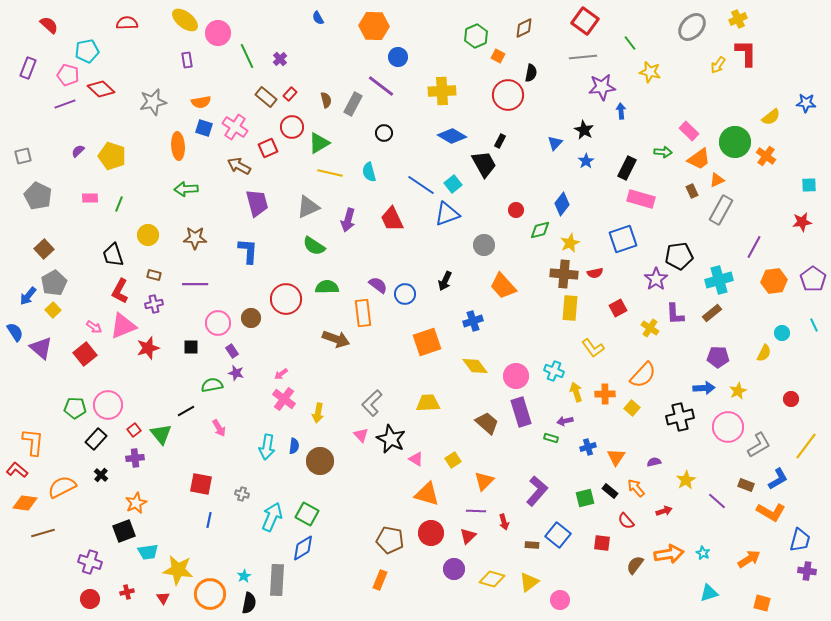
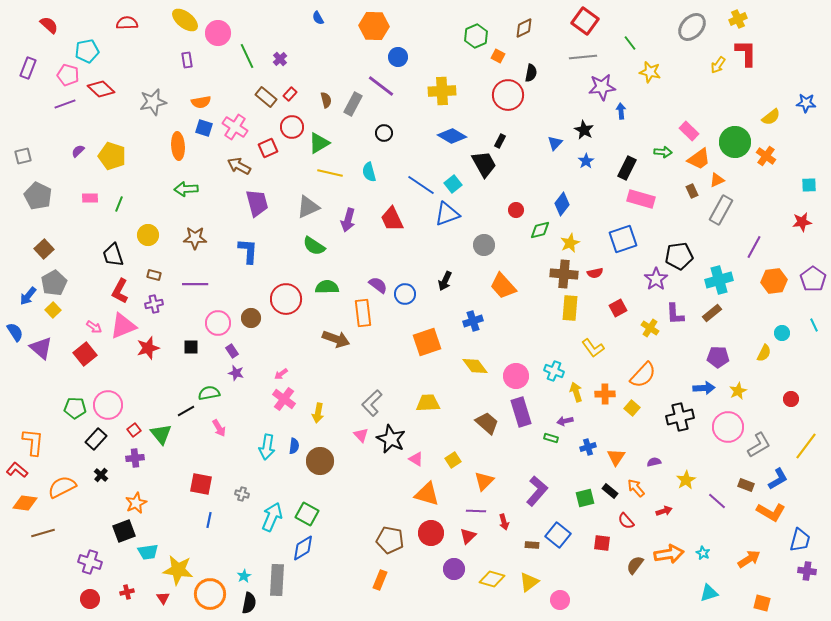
green semicircle at (212, 385): moved 3 px left, 8 px down
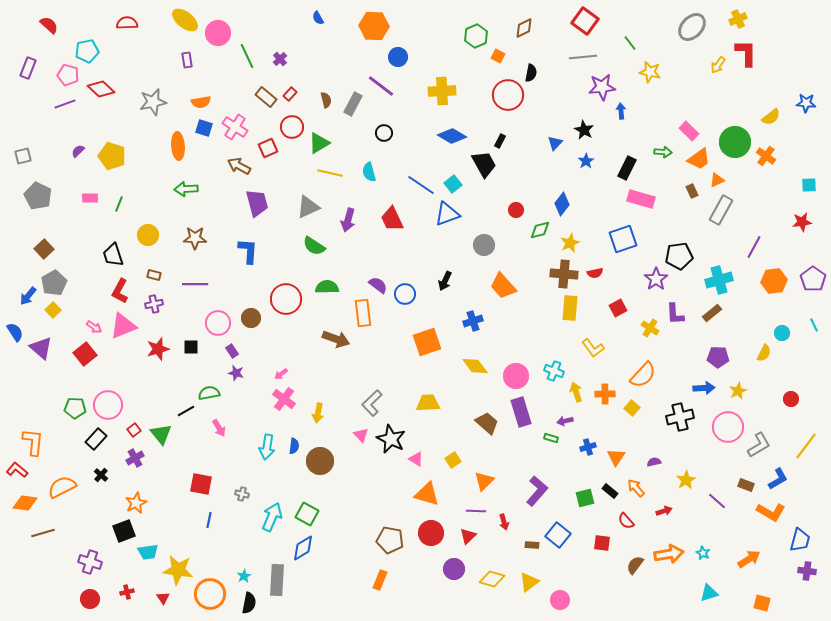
red star at (148, 348): moved 10 px right, 1 px down
purple cross at (135, 458): rotated 24 degrees counterclockwise
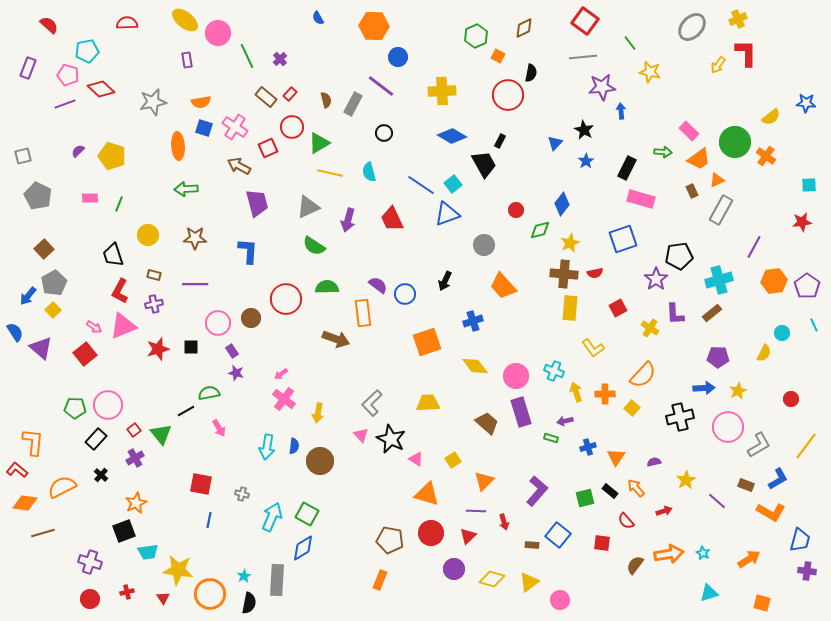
purple pentagon at (813, 279): moved 6 px left, 7 px down
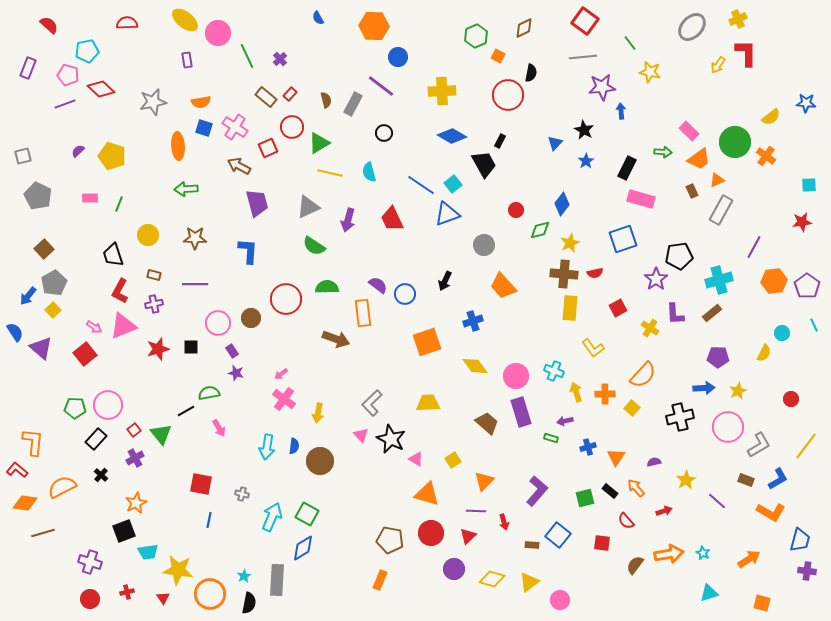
brown rectangle at (746, 485): moved 5 px up
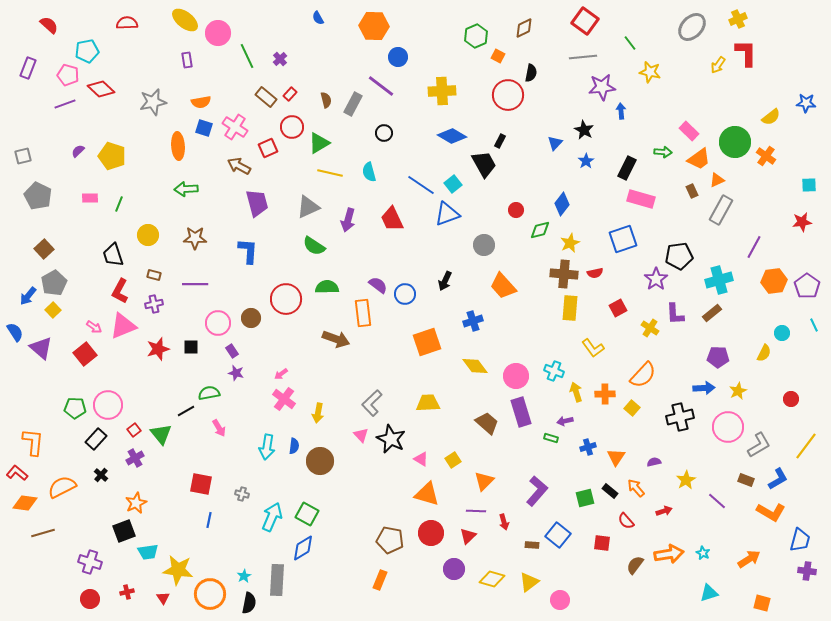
pink triangle at (416, 459): moved 5 px right
red L-shape at (17, 470): moved 3 px down
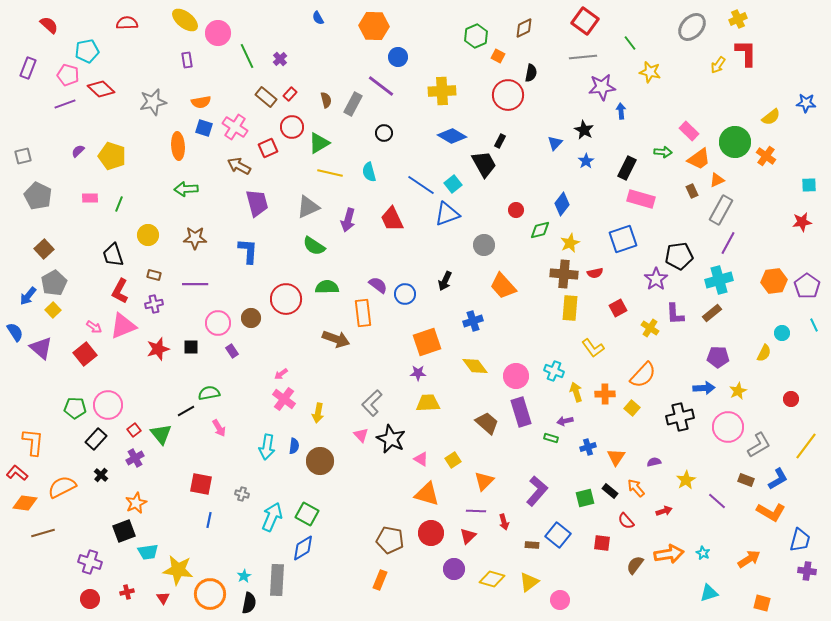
purple line at (754, 247): moved 26 px left, 4 px up
purple star at (236, 373): moved 182 px right; rotated 14 degrees counterclockwise
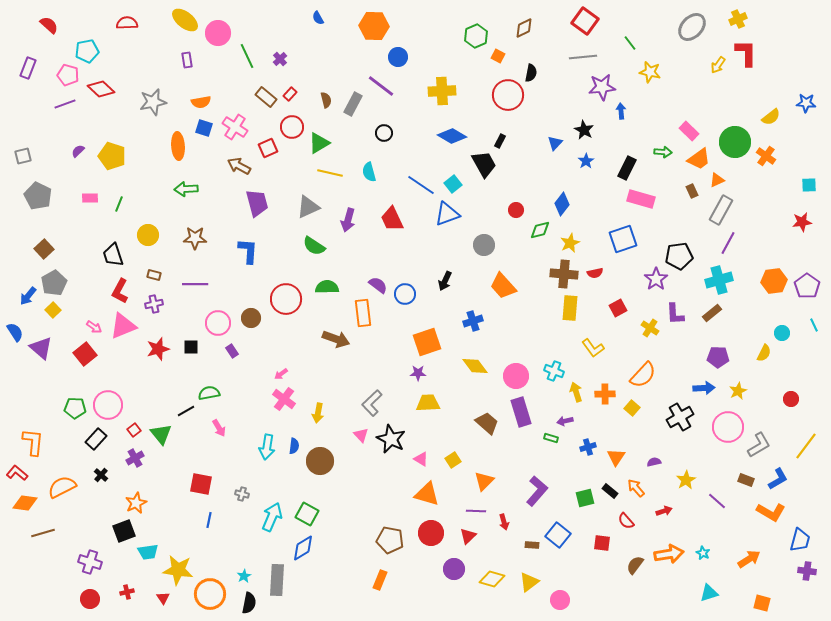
black cross at (680, 417): rotated 16 degrees counterclockwise
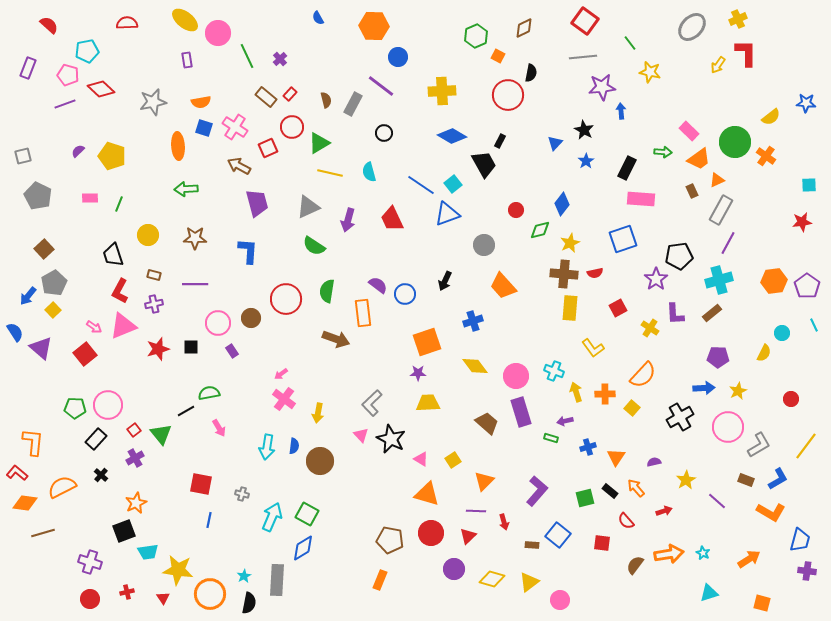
pink rectangle at (641, 199): rotated 12 degrees counterclockwise
green semicircle at (327, 287): moved 4 px down; rotated 80 degrees counterclockwise
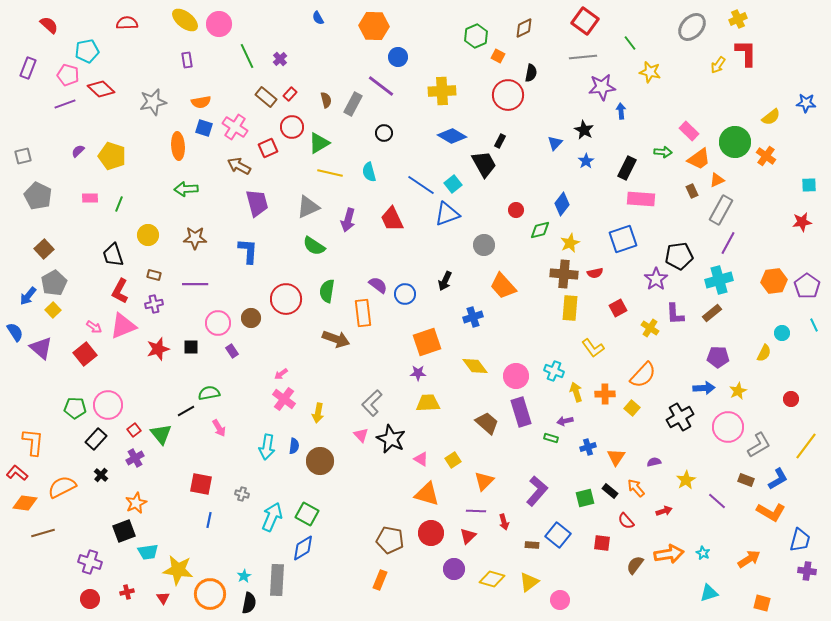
pink circle at (218, 33): moved 1 px right, 9 px up
blue cross at (473, 321): moved 4 px up
